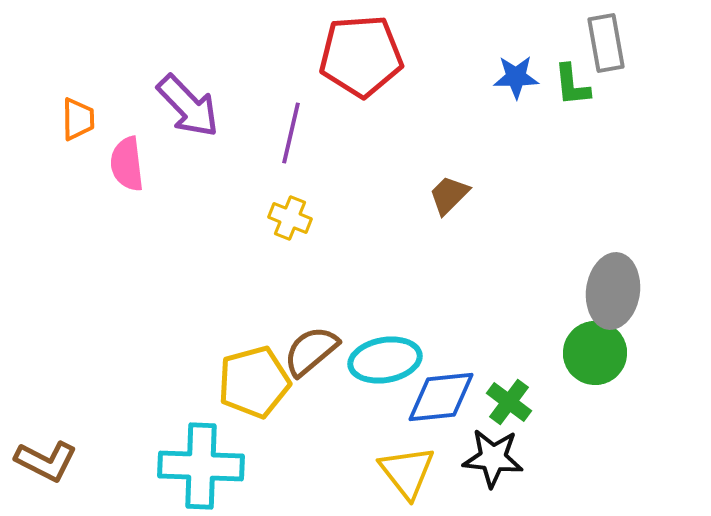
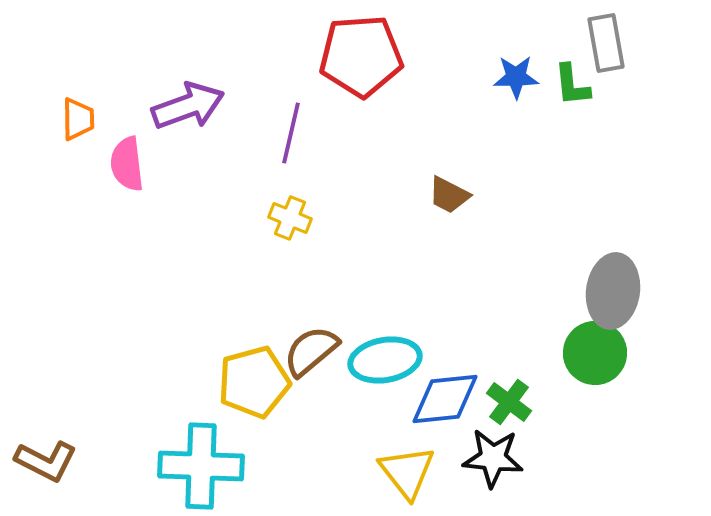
purple arrow: rotated 66 degrees counterclockwise
brown trapezoid: rotated 108 degrees counterclockwise
blue diamond: moved 4 px right, 2 px down
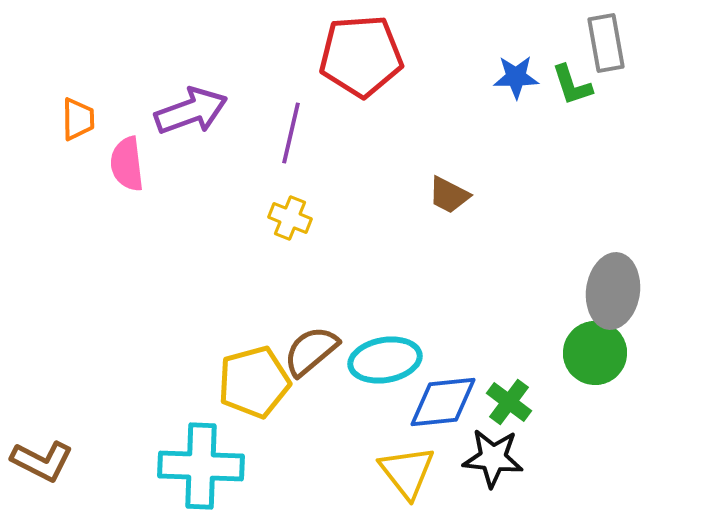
green L-shape: rotated 12 degrees counterclockwise
purple arrow: moved 3 px right, 5 px down
blue diamond: moved 2 px left, 3 px down
brown L-shape: moved 4 px left
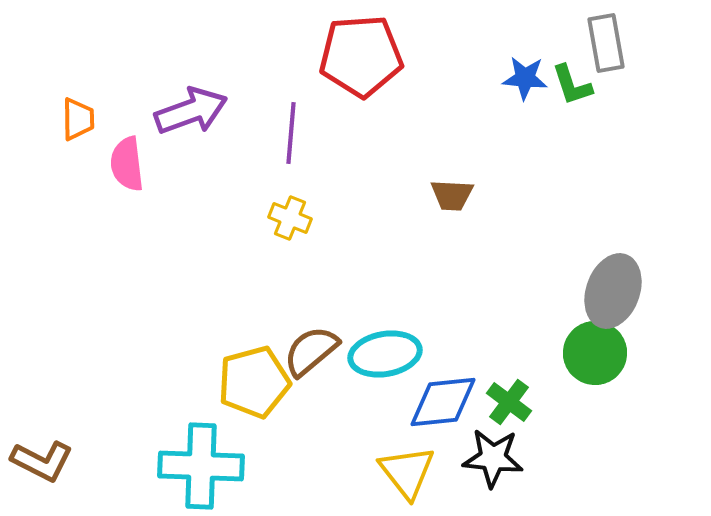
blue star: moved 9 px right, 1 px down; rotated 6 degrees clockwise
purple line: rotated 8 degrees counterclockwise
brown trapezoid: moved 3 px right; rotated 24 degrees counterclockwise
gray ellipse: rotated 12 degrees clockwise
cyan ellipse: moved 6 px up
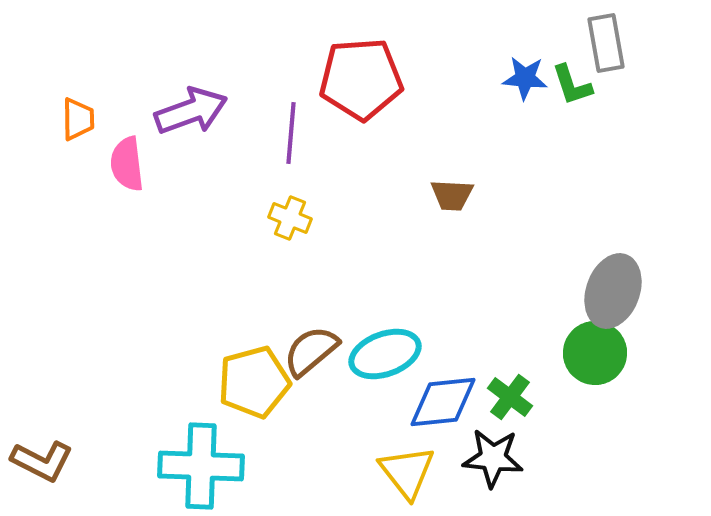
red pentagon: moved 23 px down
cyan ellipse: rotated 10 degrees counterclockwise
green cross: moved 1 px right, 5 px up
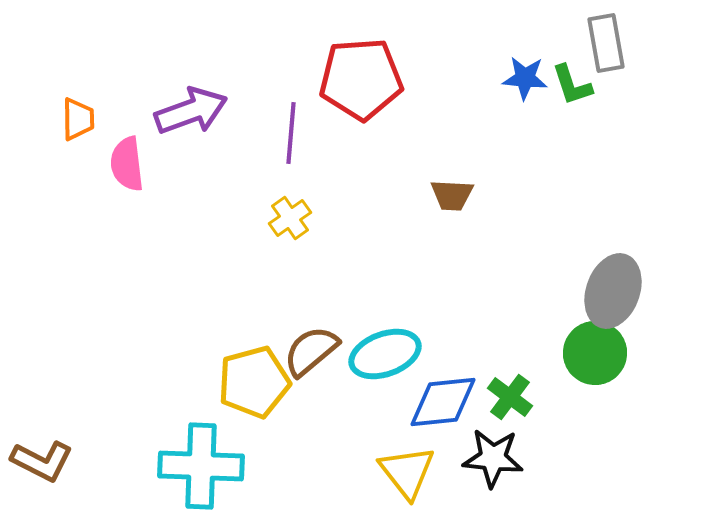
yellow cross: rotated 33 degrees clockwise
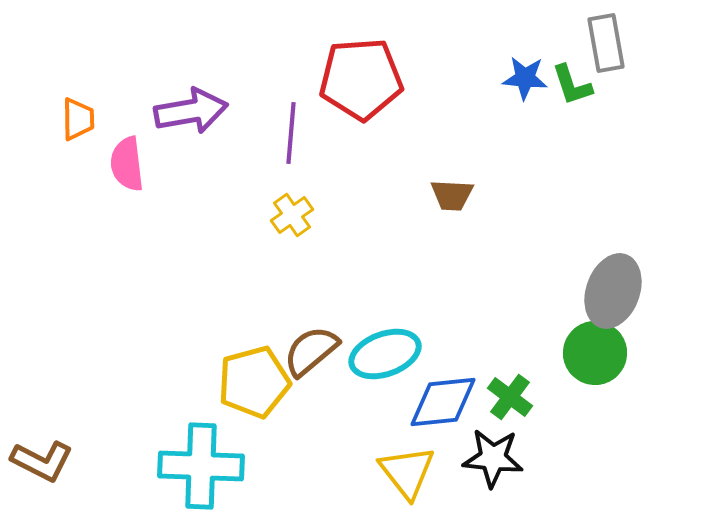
purple arrow: rotated 10 degrees clockwise
yellow cross: moved 2 px right, 3 px up
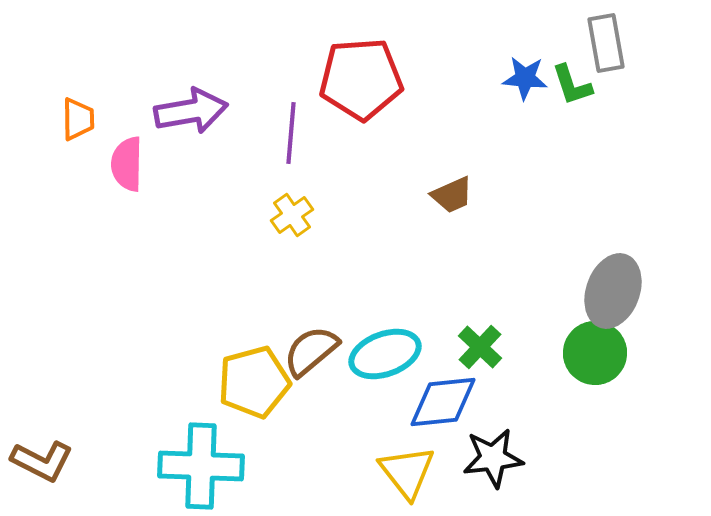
pink semicircle: rotated 8 degrees clockwise
brown trapezoid: rotated 27 degrees counterclockwise
green cross: moved 30 px left, 50 px up; rotated 6 degrees clockwise
black star: rotated 12 degrees counterclockwise
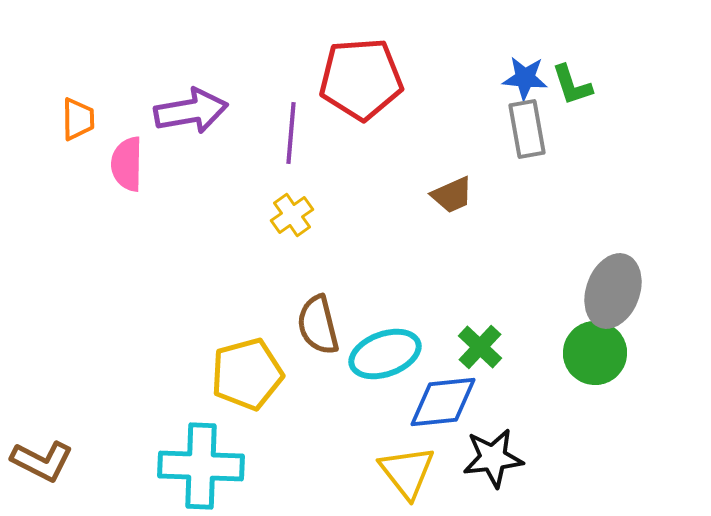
gray rectangle: moved 79 px left, 86 px down
brown semicircle: moved 7 px right, 26 px up; rotated 64 degrees counterclockwise
yellow pentagon: moved 7 px left, 8 px up
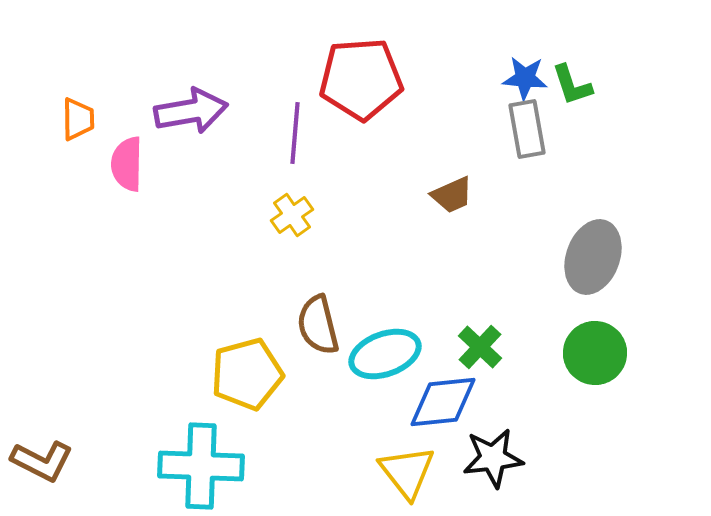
purple line: moved 4 px right
gray ellipse: moved 20 px left, 34 px up
